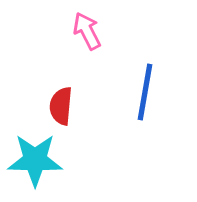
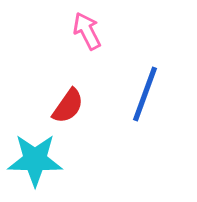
blue line: moved 2 px down; rotated 10 degrees clockwise
red semicircle: moved 7 px right; rotated 150 degrees counterclockwise
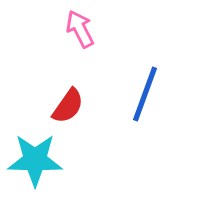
pink arrow: moved 7 px left, 2 px up
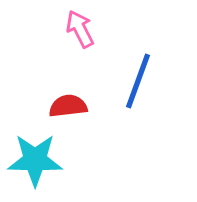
blue line: moved 7 px left, 13 px up
red semicircle: rotated 132 degrees counterclockwise
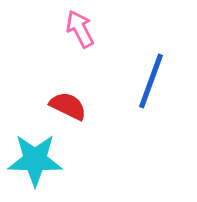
blue line: moved 13 px right
red semicircle: rotated 33 degrees clockwise
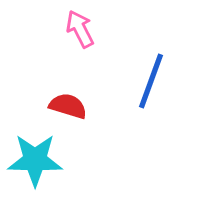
red semicircle: rotated 9 degrees counterclockwise
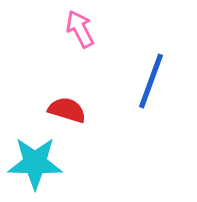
red semicircle: moved 1 px left, 4 px down
cyan star: moved 3 px down
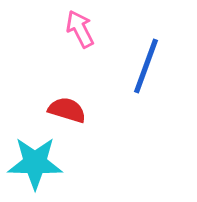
blue line: moved 5 px left, 15 px up
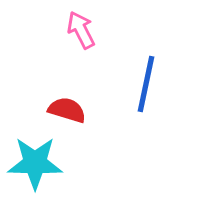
pink arrow: moved 1 px right, 1 px down
blue line: moved 18 px down; rotated 8 degrees counterclockwise
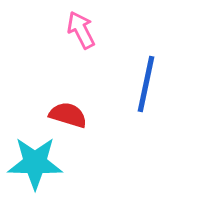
red semicircle: moved 1 px right, 5 px down
